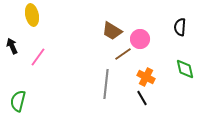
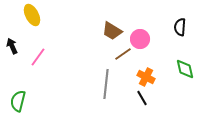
yellow ellipse: rotated 15 degrees counterclockwise
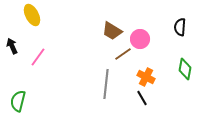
green diamond: rotated 25 degrees clockwise
